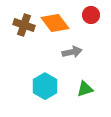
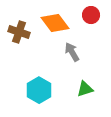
brown cross: moved 5 px left, 7 px down
gray arrow: rotated 108 degrees counterclockwise
cyan hexagon: moved 6 px left, 4 px down
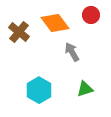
brown cross: rotated 20 degrees clockwise
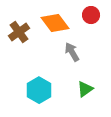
brown cross: rotated 15 degrees clockwise
green triangle: rotated 18 degrees counterclockwise
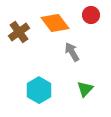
green triangle: rotated 12 degrees counterclockwise
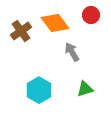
brown cross: moved 2 px right, 1 px up
green triangle: rotated 30 degrees clockwise
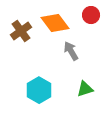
gray arrow: moved 1 px left, 1 px up
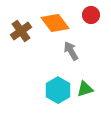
cyan hexagon: moved 19 px right
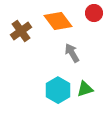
red circle: moved 3 px right, 2 px up
orange diamond: moved 3 px right, 2 px up
gray arrow: moved 1 px right, 2 px down
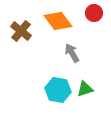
brown cross: rotated 15 degrees counterclockwise
cyan hexagon: rotated 20 degrees counterclockwise
